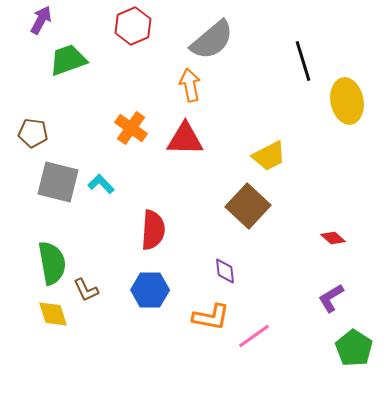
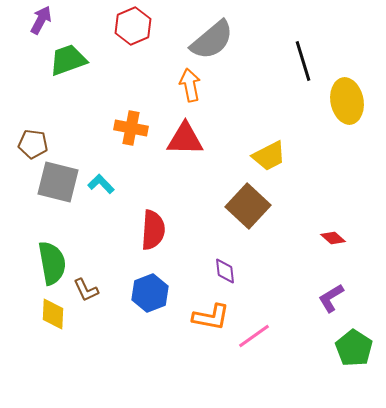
orange cross: rotated 24 degrees counterclockwise
brown pentagon: moved 11 px down
blue hexagon: moved 3 px down; rotated 21 degrees counterclockwise
yellow diamond: rotated 20 degrees clockwise
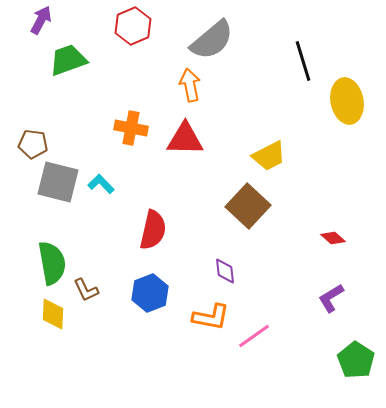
red semicircle: rotated 9 degrees clockwise
green pentagon: moved 2 px right, 12 px down
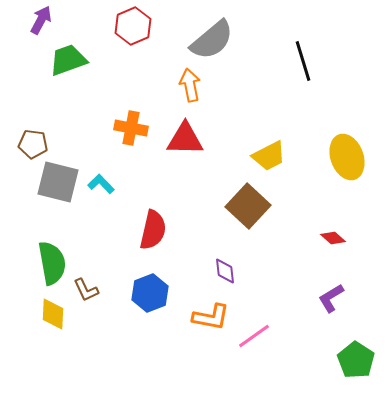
yellow ellipse: moved 56 px down; rotated 9 degrees counterclockwise
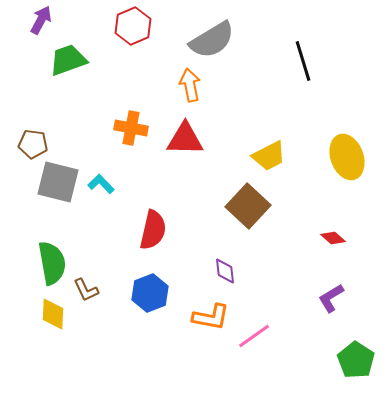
gray semicircle: rotated 9 degrees clockwise
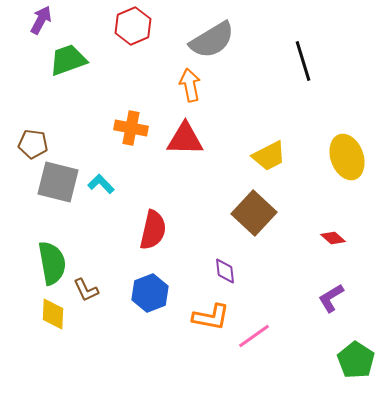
brown square: moved 6 px right, 7 px down
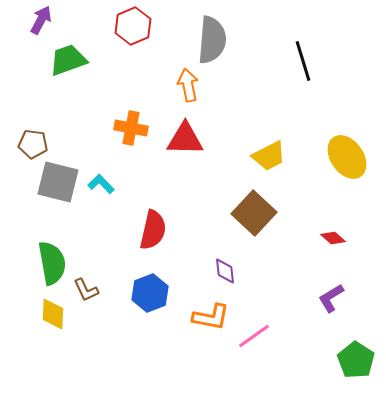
gray semicircle: rotated 54 degrees counterclockwise
orange arrow: moved 2 px left
yellow ellipse: rotated 15 degrees counterclockwise
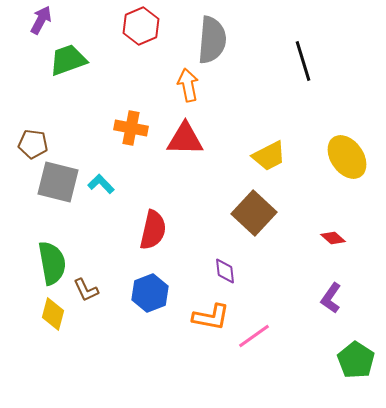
red hexagon: moved 8 px right
purple L-shape: rotated 24 degrees counterclockwise
yellow diamond: rotated 12 degrees clockwise
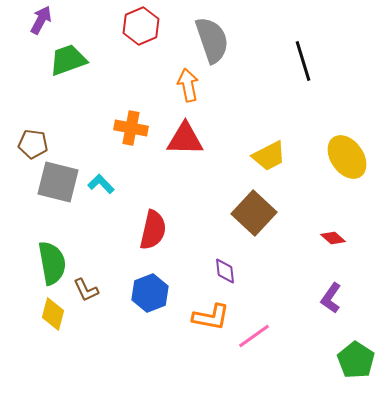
gray semicircle: rotated 24 degrees counterclockwise
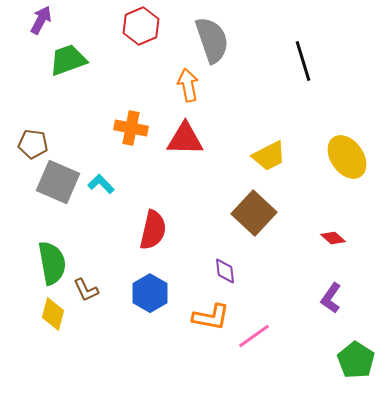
gray square: rotated 9 degrees clockwise
blue hexagon: rotated 9 degrees counterclockwise
